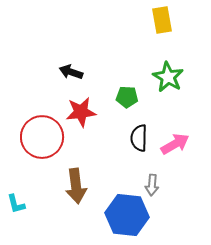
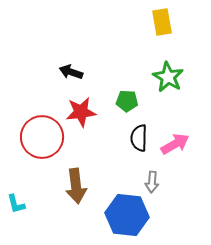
yellow rectangle: moved 2 px down
green pentagon: moved 4 px down
gray arrow: moved 3 px up
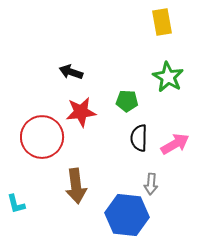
gray arrow: moved 1 px left, 2 px down
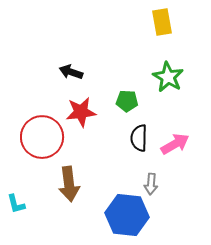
brown arrow: moved 7 px left, 2 px up
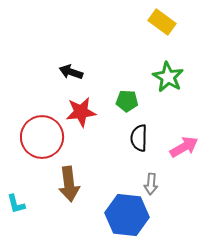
yellow rectangle: rotated 44 degrees counterclockwise
pink arrow: moved 9 px right, 3 px down
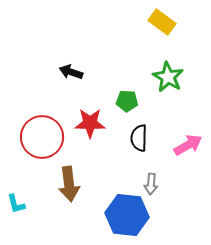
red star: moved 9 px right, 11 px down; rotated 8 degrees clockwise
pink arrow: moved 4 px right, 2 px up
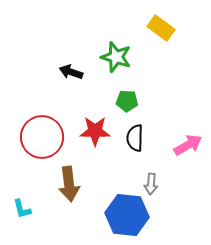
yellow rectangle: moved 1 px left, 6 px down
green star: moved 52 px left, 20 px up; rotated 12 degrees counterclockwise
red star: moved 5 px right, 8 px down
black semicircle: moved 4 px left
cyan L-shape: moved 6 px right, 5 px down
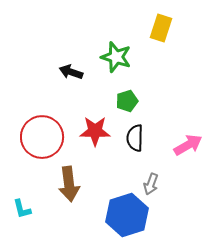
yellow rectangle: rotated 72 degrees clockwise
green pentagon: rotated 20 degrees counterclockwise
gray arrow: rotated 15 degrees clockwise
blue hexagon: rotated 24 degrees counterclockwise
